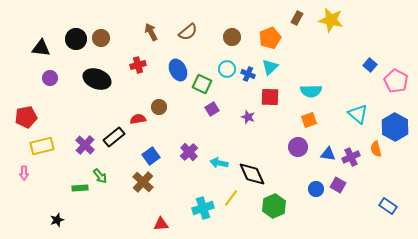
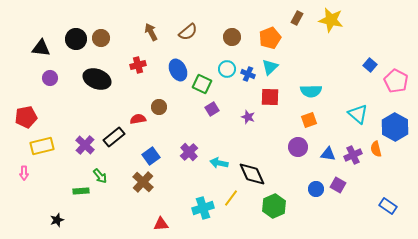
purple cross at (351, 157): moved 2 px right, 2 px up
green rectangle at (80, 188): moved 1 px right, 3 px down
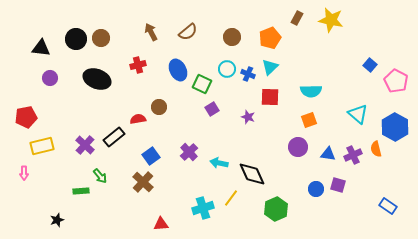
purple square at (338, 185): rotated 14 degrees counterclockwise
green hexagon at (274, 206): moved 2 px right, 3 px down
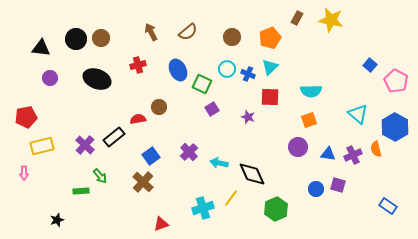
red triangle at (161, 224): rotated 14 degrees counterclockwise
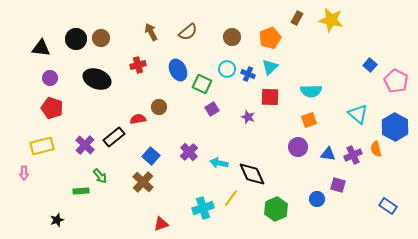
red pentagon at (26, 117): moved 26 px right, 9 px up; rotated 30 degrees clockwise
blue square at (151, 156): rotated 12 degrees counterclockwise
blue circle at (316, 189): moved 1 px right, 10 px down
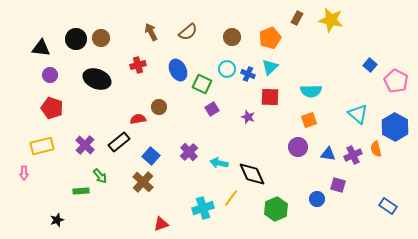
purple circle at (50, 78): moved 3 px up
black rectangle at (114, 137): moved 5 px right, 5 px down
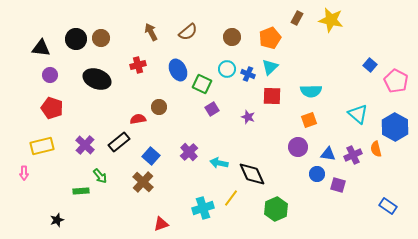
red square at (270, 97): moved 2 px right, 1 px up
blue circle at (317, 199): moved 25 px up
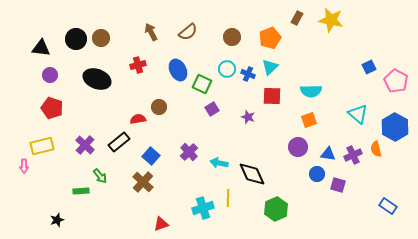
blue square at (370, 65): moved 1 px left, 2 px down; rotated 24 degrees clockwise
pink arrow at (24, 173): moved 7 px up
yellow line at (231, 198): moved 3 px left; rotated 36 degrees counterclockwise
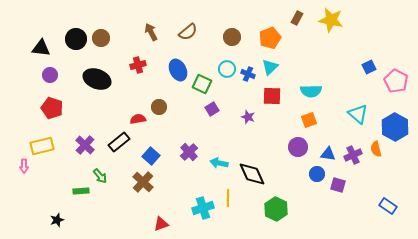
green hexagon at (276, 209): rotated 10 degrees counterclockwise
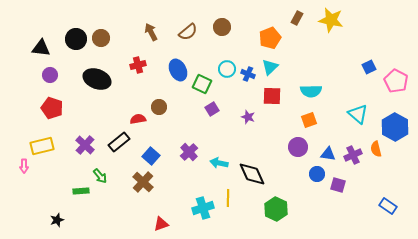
brown circle at (232, 37): moved 10 px left, 10 px up
